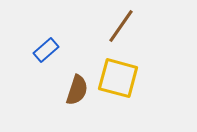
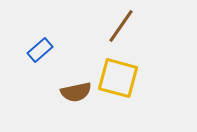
blue rectangle: moved 6 px left
brown semicircle: moved 1 px left, 2 px down; rotated 60 degrees clockwise
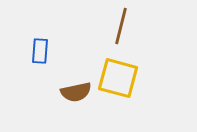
brown line: rotated 21 degrees counterclockwise
blue rectangle: moved 1 px down; rotated 45 degrees counterclockwise
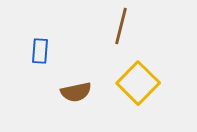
yellow square: moved 20 px right, 5 px down; rotated 30 degrees clockwise
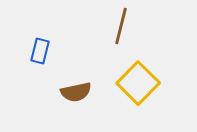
blue rectangle: rotated 10 degrees clockwise
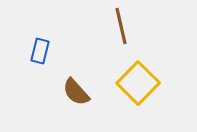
brown line: rotated 27 degrees counterclockwise
brown semicircle: rotated 60 degrees clockwise
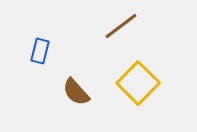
brown line: rotated 66 degrees clockwise
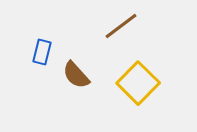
blue rectangle: moved 2 px right, 1 px down
brown semicircle: moved 17 px up
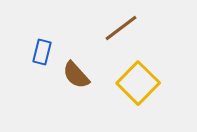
brown line: moved 2 px down
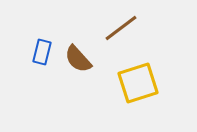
brown semicircle: moved 2 px right, 16 px up
yellow square: rotated 27 degrees clockwise
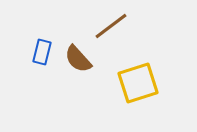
brown line: moved 10 px left, 2 px up
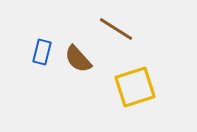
brown line: moved 5 px right, 3 px down; rotated 69 degrees clockwise
yellow square: moved 3 px left, 4 px down
